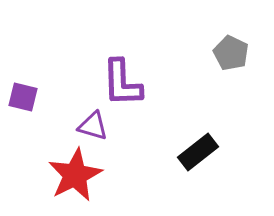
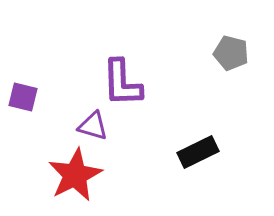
gray pentagon: rotated 12 degrees counterclockwise
black rectangle: rotated 12 degrees clockwise
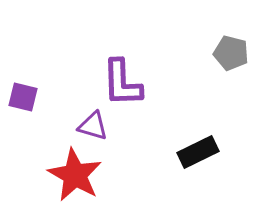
red star: rotated 16 degrees counterclockwise
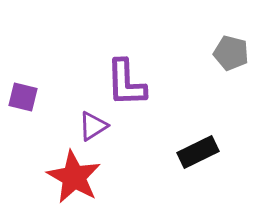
purple L-shape: moved 4 px right
purple triangle: rotated 48 degrees counterclockwise
red star: moved 1 px left, 2 px down
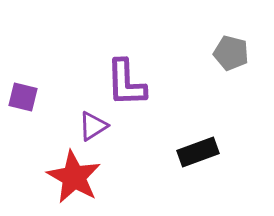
black rectangle: rotated 6 degrees clockwise
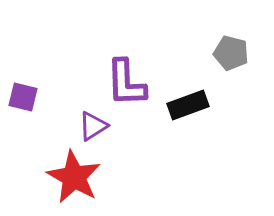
black rectangle: moved 10 px left, 47 px up
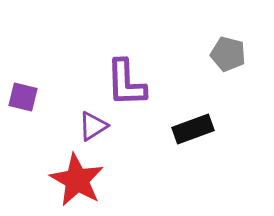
gray pentagon: moved 3 px left, 1 px down
black rectangle: moved 5 px right, 24 px down
red star: moved 3 px right, 3 px down
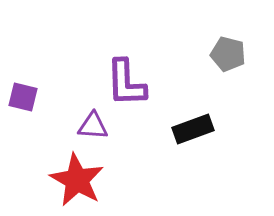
purple triangle: rotated 36 degrees clockwise
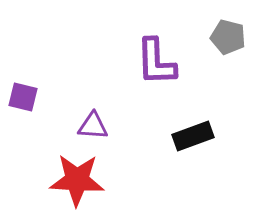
gray pentagon: moved 17 px up
purple L-shape: moved 30 px right, 21 px up
black rectangle: moved 7 px down
red star: rotated 26 degrees counterclockwise
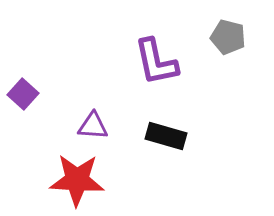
purple L-shape: rotated 10 degrees counterclockwise
purple square: moved 3 px up; rotated 28 degrees clockwise
black rectangle: moved 27 px left; rotated 36 degrees clockwise
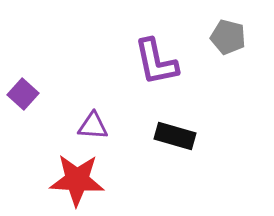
black rectangle: moved 9 px right
